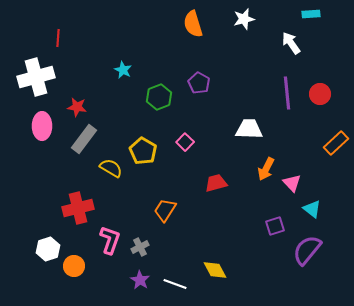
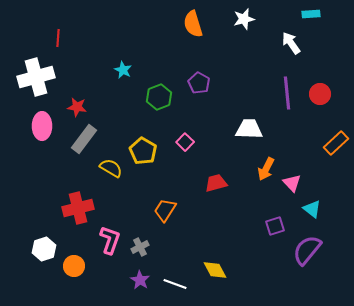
white hexagon: moved 4 px left
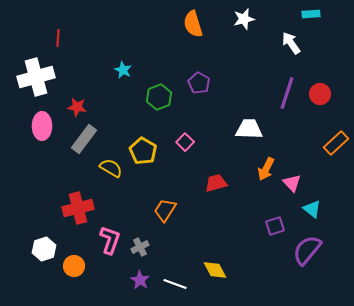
purple line: rotated 24 degrees clockwise
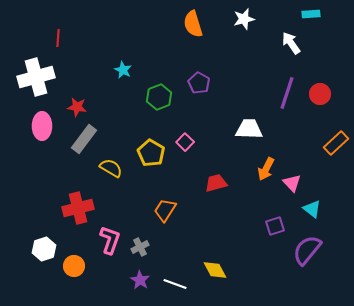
yellow pentagon: moved 8 px right, 2 px down
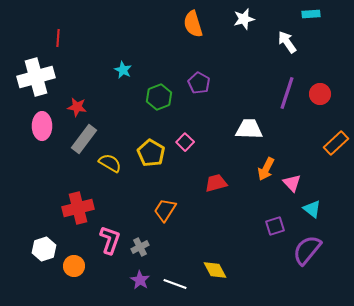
white arrow: moved 4 px left, 1 px up
yellow semicircle: moved 1 px left, 5 px up
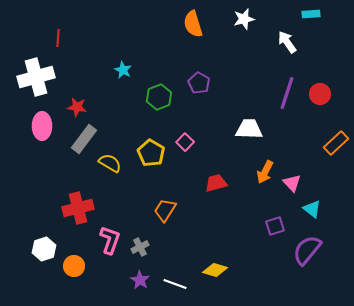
orange arrow: moved 1 px left, 3 px down
yellow diamond: rotated 45 degrees counterclockwise
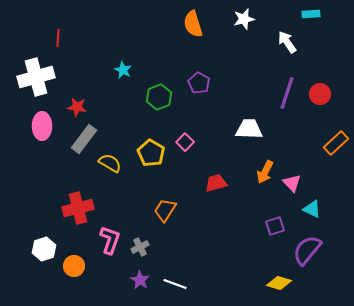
cyan triangle: rotated 12 degrees counterclockwise
yellow diamond: moved 64 px right, 13 px down
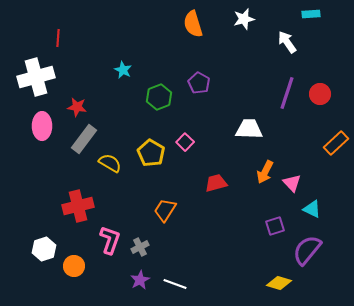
red cross: moved 2 px up
purple star: rotated 12 degrees clockwise
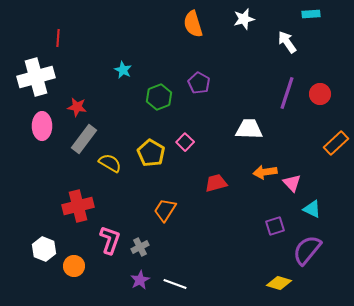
orange arrow: rotated 55 degrees clockwise
white hexagon: rotated 20 degrees counterclockwise
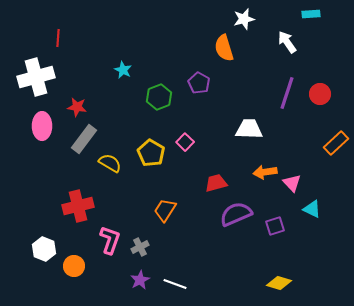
orange semicircle: moved 31 px right, 24 px down
purple semicircle: moved 71 px left, 36 px up; rotated 28 degrees clockwise
